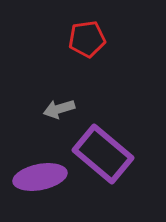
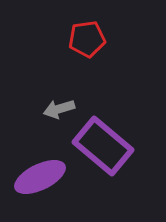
purple rectangle: moved 8 px up
purple ellipse: rotated 15 degrees counterclockwise
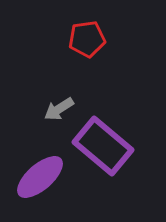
gray arrow: rotated 16 degrees counterclockwise
purple ellipse: rotated 15 degrees counterclockwise
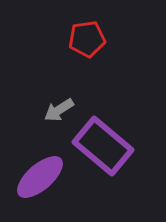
gray arrow: moved 1 px down
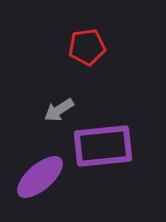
red pentagon: moved 8 px down
purple rectangle: rotated 46 degrees counterclockwise
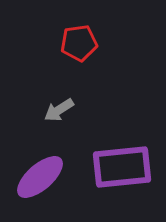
red pentagon: moved 8 px left, 4 px up
purple rectangle: moved 19 px right, 21 px down
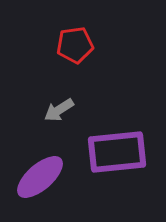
red pentagon: moved 4 px left, 2 px down
purple rectangle: moved 5 px left, 15 px up
